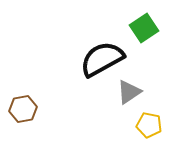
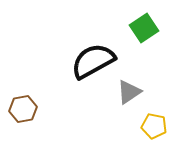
black semicircle: moved 9 px left, 2 px down
yellow pentagon: moved 5 px right, 1 px down
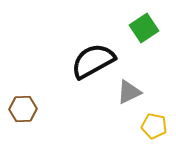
gray triangle: rotated 8 degrees clockwise
brown hexagon: rotated 8 degrees clockwise
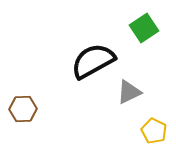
yellow pentagon: moved 5 px down; rotated 15 degrees clockwise
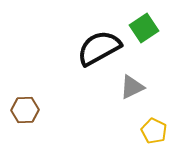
black semicircle: moved 6 px right, 13 px up
gray triangle: moved 3 px right, 5 px up
brown hexagon: moved 2 px right, 1 px down
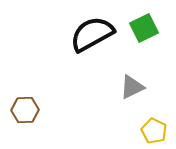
green square: rotated 8 degrees clockwise
black semicircle: moved 7 px left, 14 px up
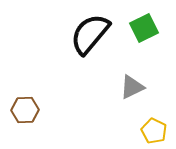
black semicircle: moved 2 px left; rotated 21 degrees counterclockwise
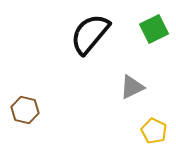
green square: moved 10 px right, 1 px down
brown hexagon: rotated 16 degrees clockwise
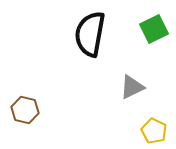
black semicircle: rotated 30 degrees counterclockwise
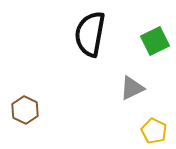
green square: moved 1 px right, 12 px down
gray triangle: moved 1 px down
brown hexagon: rotated 12 degrees clockwise
